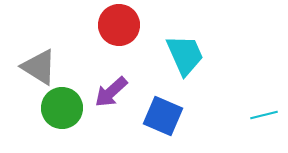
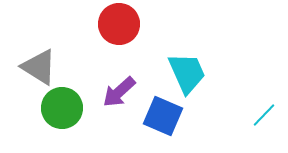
red circle: moved 1 px up
cyan trapezoid: moved 2 px right, 18 px down
purple arrow: moved 8 px right
cyan line: rotated 32 degrees counterclockwise
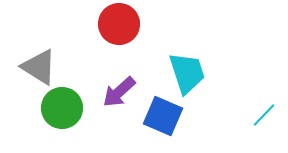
cyan trapezoid: rotated 6 degrees clockwise
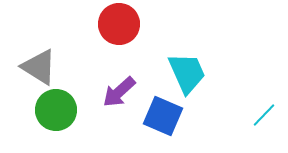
cyan trapezoid: rotated 6 degrees counterclockwise
green circle: moved 6 px left, 2 px down
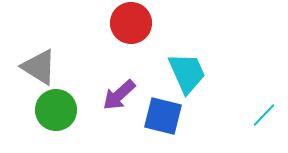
red circle: moved 12 px right, 1 px up
purple arrow: moved 3 px down
blue square: rotated 9 degrees counterclockwise
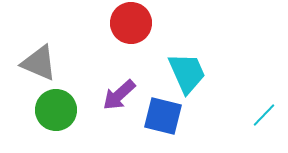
gray triangle: moved 4 px up; rotated 9 degrees counterclockwise
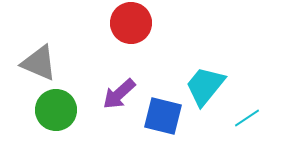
cyan trapezoid: moved 18 px right, 13 px down; rotated 117 degrees counterclockwise
purple arrow: moved 1 px up
cyan line: moved 17 px left, 3 px down; rotated 12 degrees clockwise
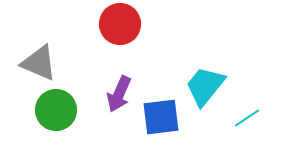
red circle: moved 11 px left, 1 px down
purple arrow: rotated 24 degrees counterclockwise
blue square: moved 2 px left, 1 px down; rotated 21 degrees counterclockwise
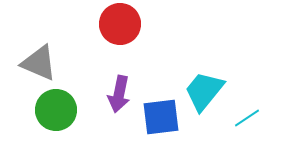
cyan trapezoid: moved 1 px left, 5 px down
purple arrow: rotated 12 degrees counterclockwise
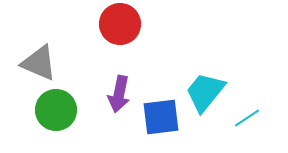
cyan trapezoid: moved 1 px right, 1 px down
